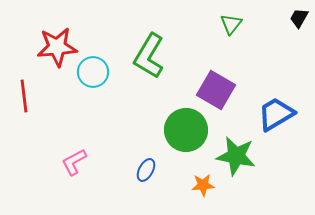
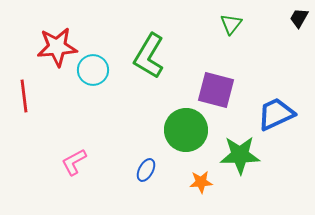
cyan circle: moved 2 px up
purple square: rotated 15 degrees counterclockwise
blue trapezoid: rotated 6 degrees clockwise
green star: moved 4 px right, 1 px up; rotated 12 degrees counterclockwise
orange star: moved 2 px left, 3 px up
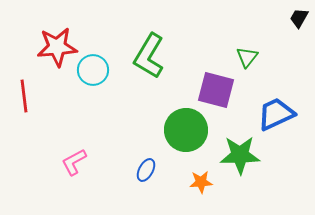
green triangle: moved 16 px right, 33 px down
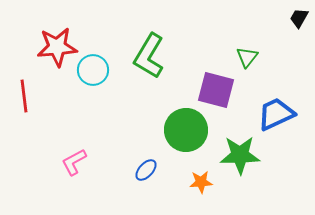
blue ellipse: rotated 15 degrees clockwise
